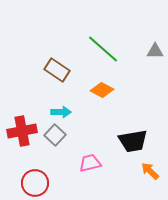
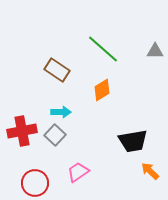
orange diamond: rotated 60 degrees counterclockwise
pink trapezoid: moved 12 px left, 9 px down; rotated 20 degrees counterclockwise
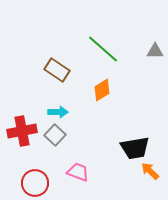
cyan arrow: moved 3 px left
black trapezoid: moved 2 px right, 7 px down
pink trapezoid: rotated 55 degrees clockwise
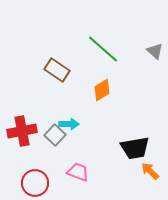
gray triangle: rotated 42 degrees clockwise
cyan arrow: moved 11 px right, 12 px down
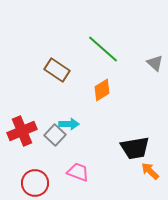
gray triangle: moved 12 px down
red cross: rotated 12 degrees counterclockwise
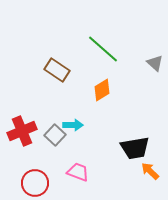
cyan arrow: moved 4 px right, 1 px down
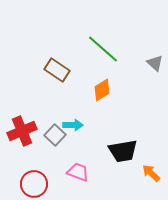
black trapezoid: moved 12 px left, 3 px down
orange arrow: moved 1 px right, 2 px down
red circle: moved 1 px left, 1 px down
